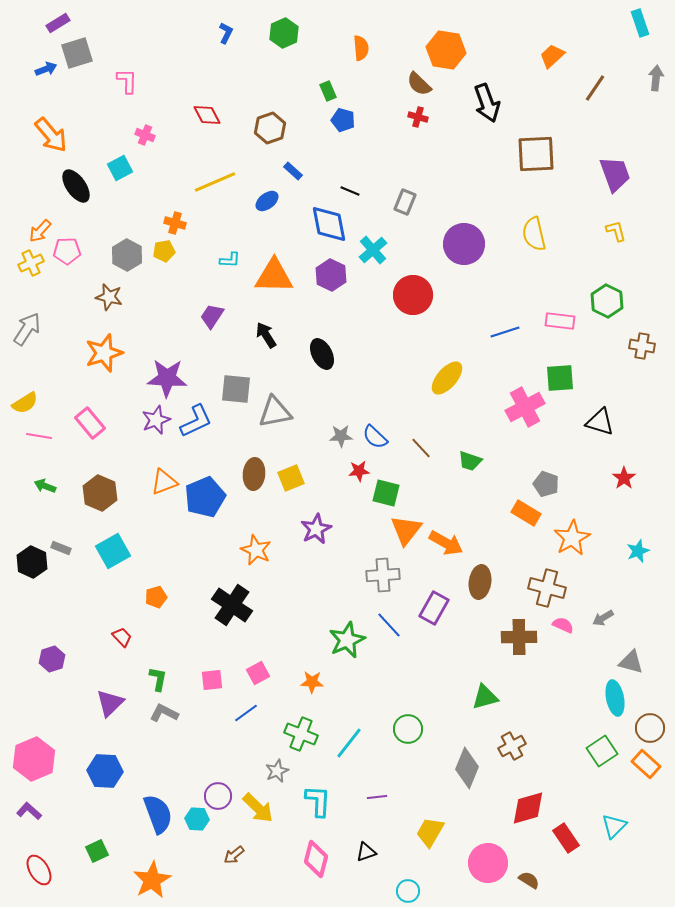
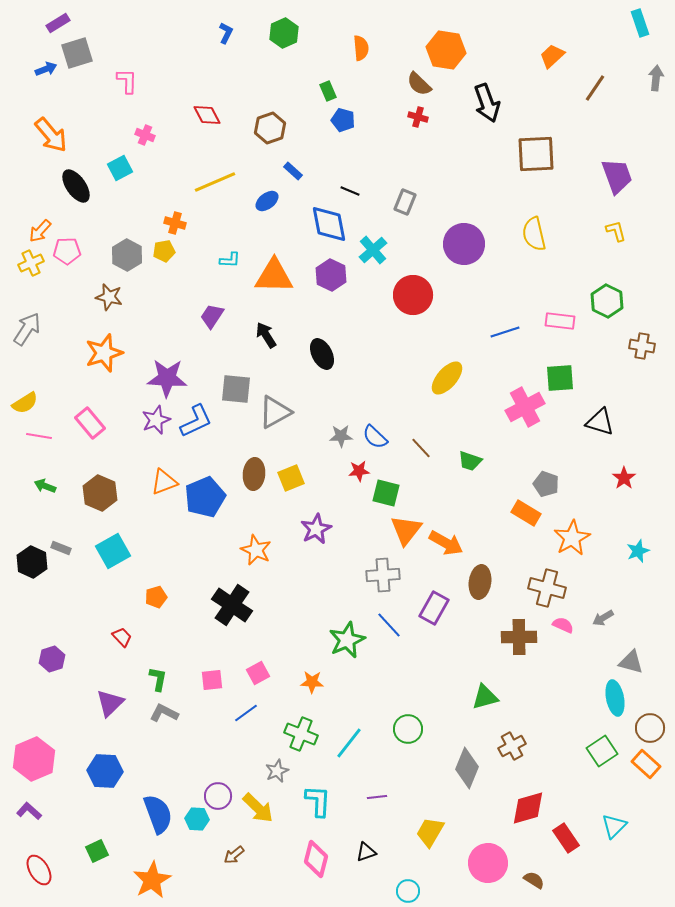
purple trapezoid at (615, 174): moved 2 px right, 2 px down
gray triangle at (275, 412): rotated 18 degrees counterclockwise
brown semicircle at (529, 880): moved 5 px right
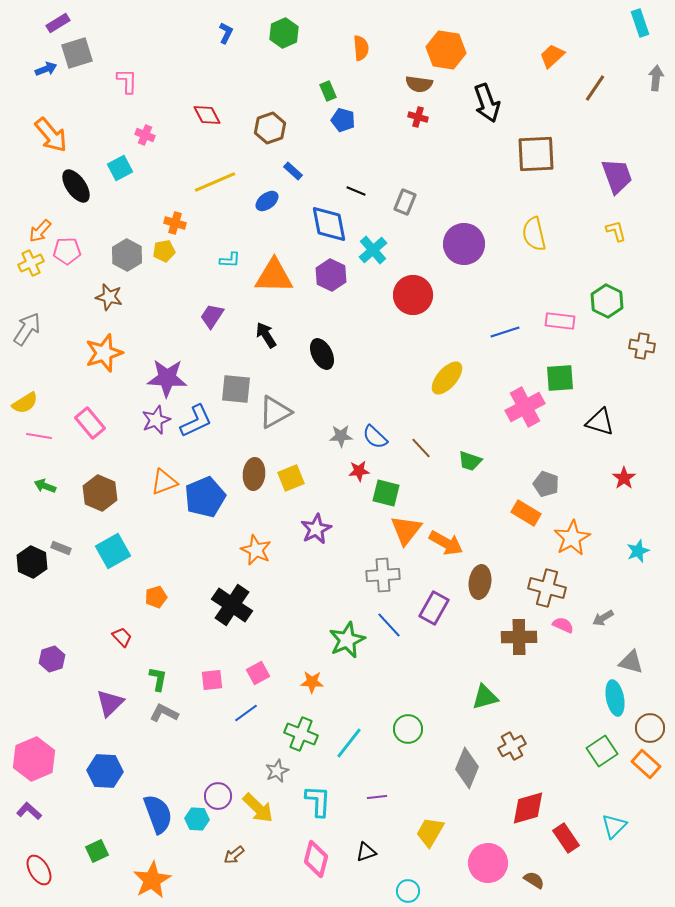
brown semicircle at (419, 84): rotated 36 degrees counterclockwise
black line at (350, 191): moved 6 px right
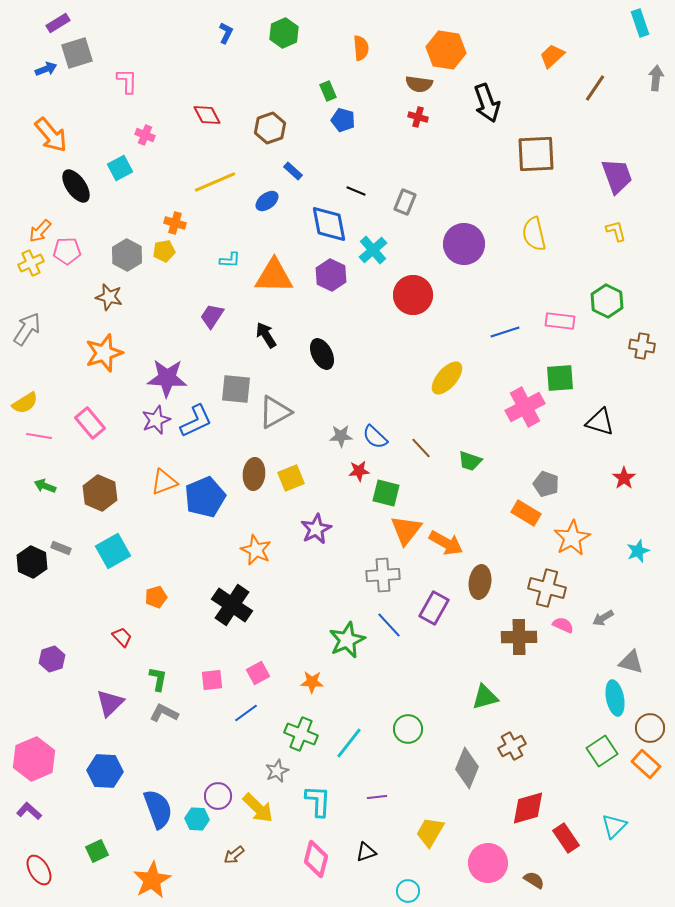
blue semicircle at (158, 814): moved 5 px up
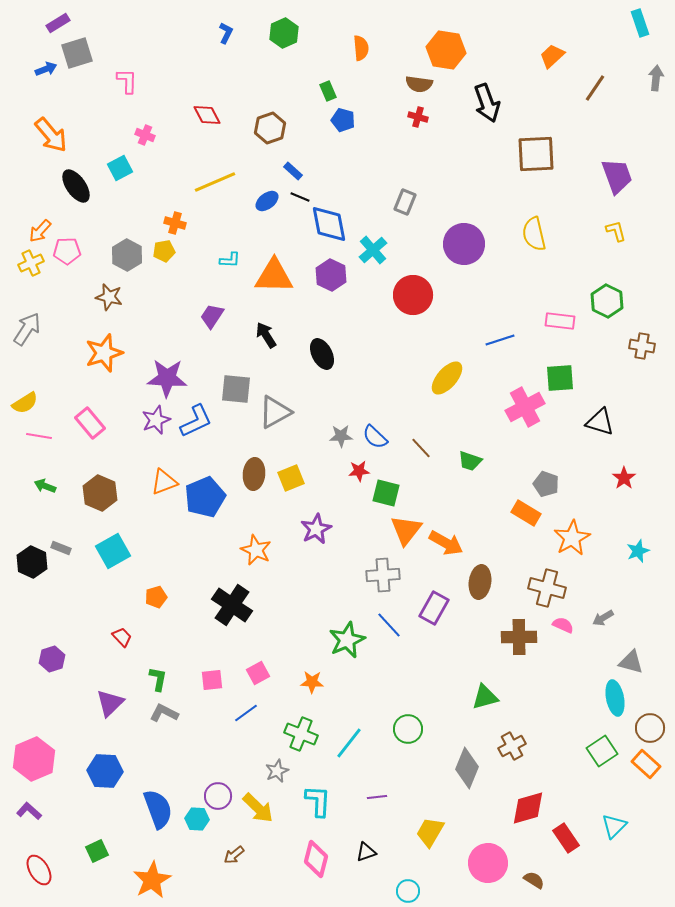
black line at (356, 191): moved 56 px left, 6 px down
blue line at (505, 332): moved 5 px left, 8 px down
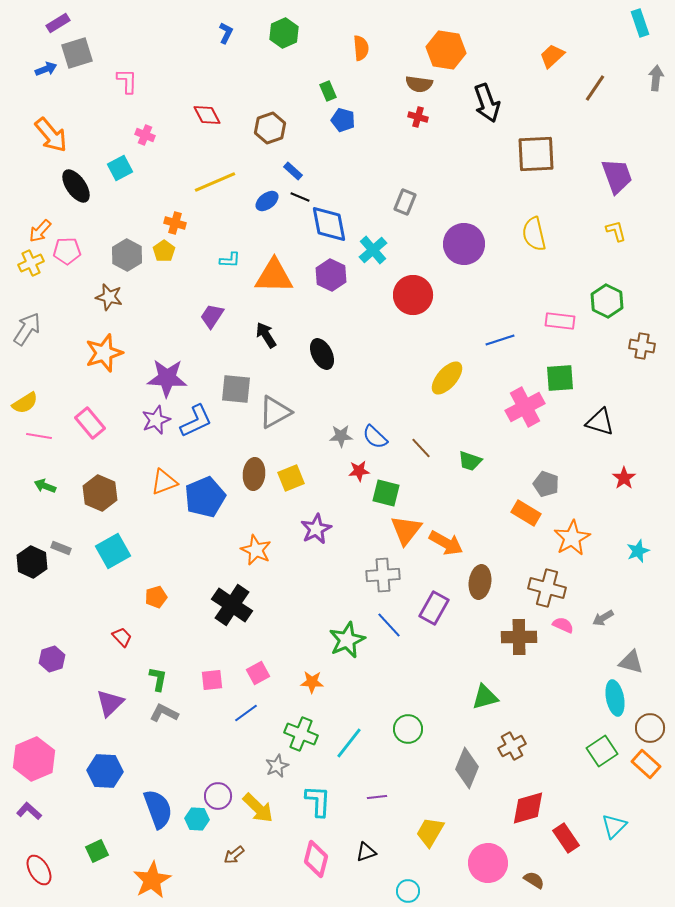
yellow pentagon at (164, 251): rotated 25 degrees counterclockwise
gray star at (277, 771): moved 5 px up
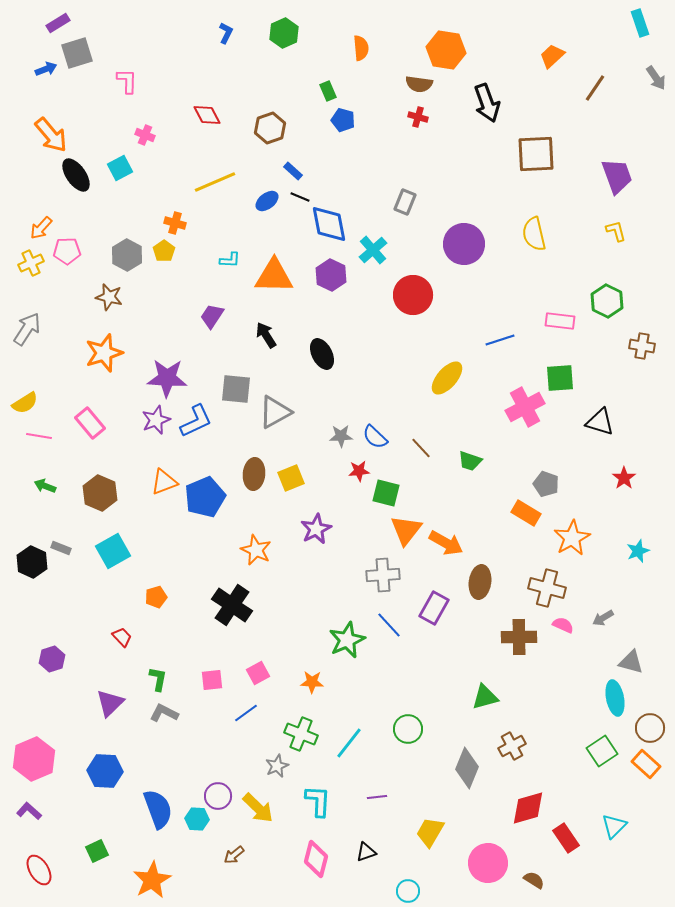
gray arrow at (656, 78): rotated 140 degrees clockwise
black ellipse at (76, 186): moved 11 px up
orange arrow at (40, 231): moved 1 px right, 3 px up
